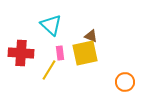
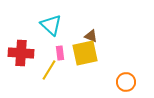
orange circle: moved 1 px right
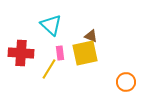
yellow line: moved 1 px up
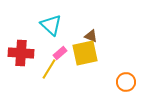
pink rectangle: rotated 56 degrees clockwise
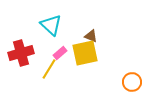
red cross: rotated 20 degrees counterclockwise
orange circle: moved 6 px right
